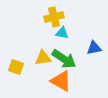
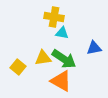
yellow cross: rotated 24 degrees clockwise
yellow square: moved 2 px right; rotated 21 degrees clockwise
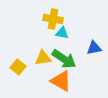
yellow cross: moved 1 px left, 2 px down
